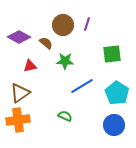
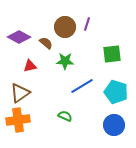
brown circle: moved 2 px right, 2 px down
cyan pentagon: moved 1 px left, 1 px up; rotated 15 degrees counterclockwise
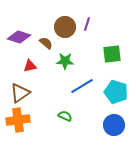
purple diamond: rotated 10 degrees counterclockwise
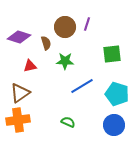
brown semicircle: rotated 32 degrees clockwise
cyan pentagon: moved 1 px right, 2 px down
green semicircle: moved 3 px right, 6 px down
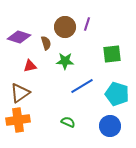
blue circle: moved 4 px left, 1 px down
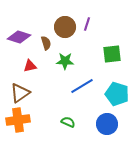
blue circle: moved 3 px left, 2 px up
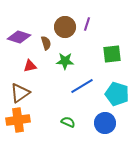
blue circle: moved 2 px left, 1 px up
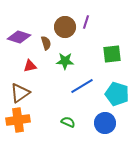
purple line: moved 1 px left, 2 px up
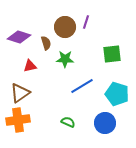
green star: moved 2 px up
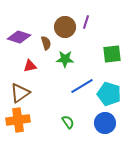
cyan pentagon: moved 8 px left
green semicircle: rotated 32 degrees clockwise
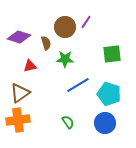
purple line: rotated 16 degrees clockwise
blue line: moved 4 px left, 1 px up
